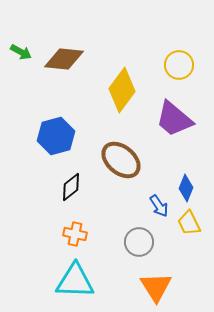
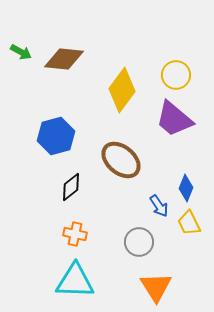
yellow circle: moved 3 px left, 10 px down
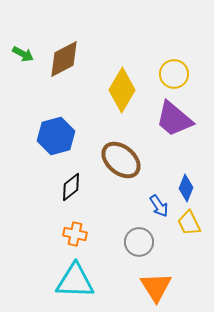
green arrow: moved 2 px right, 2 px down
brown diamond: rotated 33 degrees counterclockwise
yellow circle: moved 2 px left, 1 px up
yellow diamond: rotated 6 degrees counterclockwise
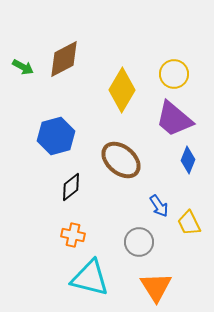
green arrow: moved 13 px down
blue diamond: moved 2 px right, 28 px up
orange cross: moved 2 px left, 1 px down
cyan triangle: moved 15 px right, 3 px up; rotated 12 degrees clockwise
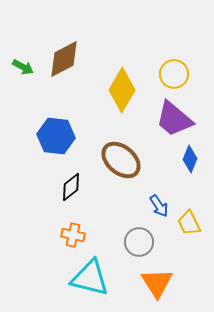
blue hexagon: rotated 21 degrees clockwise
blue diamond: moved 2 px right, 1 px up
orange triangle: moved 1 px right, 4 px up
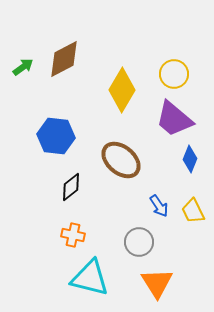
green arrow: rotated 65 degrees counterclockwise
yellow trapezoid: moved 4 px right, 12 px up
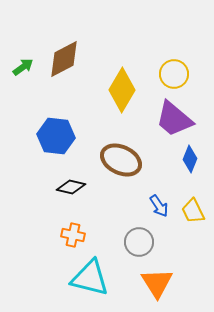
brown ellipse: rotated 15 degrees counterclockwise
black diamond: rotated 52 degrees clockwise
